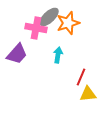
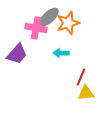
cyan arrow: moved 3 px right, 2 px up; rotated 98 degrees counterclockwise
yellow triangle: moved 2 px left, 1 px up
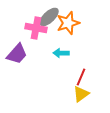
yellow triangle: moved 5 px left, 1 px down; rotated 30 degrees counterclockwise
